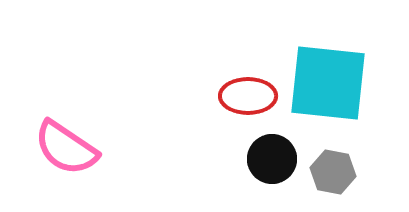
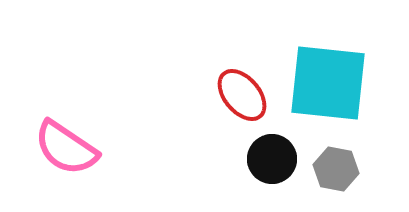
red ellipse: moved 6 px left, 1 px up; rotated 50 degrees clockwise
gray hexagon: moved 3 px right, 3 px up
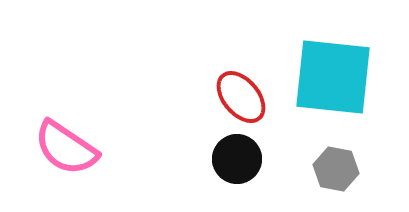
cyan square: moved 5 px right, 6 px up
red ellipse: moved 1 px left, 2 px down
black circle: moved 35 px left
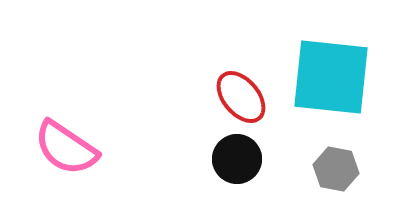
cyan square: moved 2 px left
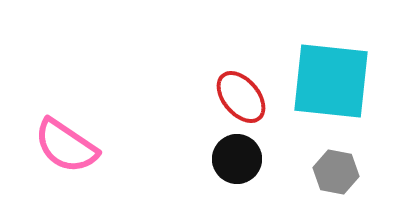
cyan square: moved 4 px down
pink semicircle: moved 2 px up
gray hexagon: moved 3 px down
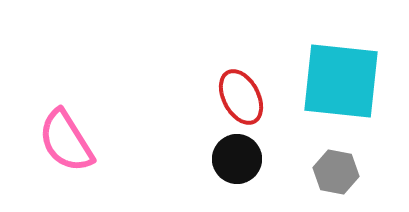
cyan square: moved 10 px right
red ellipse: rotated 12 degrees clockwise
pink semicircle: moved 5 px up; rotated 24 degrees clockwise
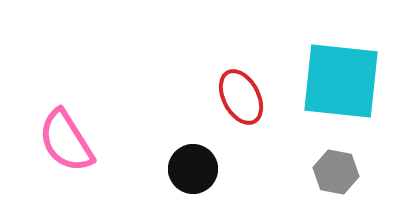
black circle: moved 44 px left, 10 px down
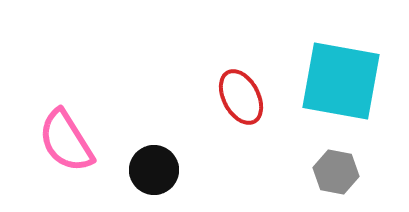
cyan square: rotated 4 degrees clockwise
black circle: moved 39 px left, 1 px down
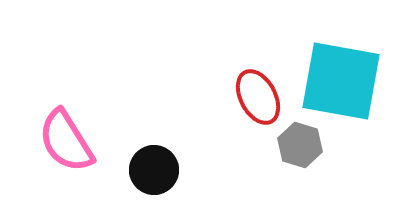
red ellipse: moved 17 px right
gray hexagon: moved 36 px left, 27 px up; rotated 6 degrees clockwise
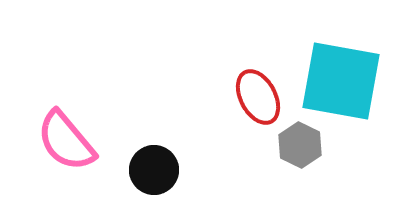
pink semicircle: rotated 8 degrees counterclockwise
gray hexagon: rotated 9 degrees clockwise
